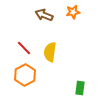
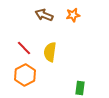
orange star: moved 3 px down
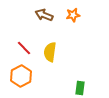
orange hexagon: moved 4 px left, 1 px down
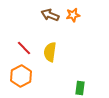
brown arrow: moved 6 px right
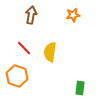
brown arrow: moved 19 px left; rotated 78 degrees clockwise
orange hexagon: moved 4 px left; rotated 15 degrees counterclockwise
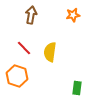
green rectangle: moved 3 px left
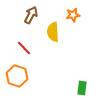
brown arrow: rotated 18 degrees clockwise
yellow semicircle: moved 3 px right, 20 px up; rotated 12 degrees counterclockwise
green rectangle: moved 5 px right
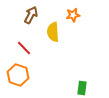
orange hexagon: moved 1 px right, 1 px up
